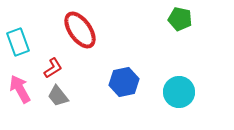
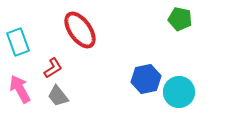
blue hexagon: moved 22 px right, 3 px up
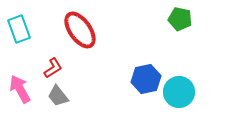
cyan rectangle: moved 1 px right, 13 px up
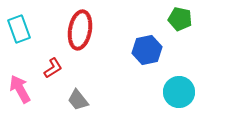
red ellipse: rotated 45 degrees clockwise
blue hexagon: moved 1 px right, 29 px up
gray trapezoid: moved 20 px right, 4 px down
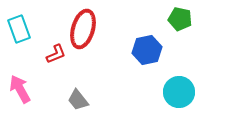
red ellipse: moved 3 px right, 1 px up; rotated 6 degrees clockwise
red L-shape: moved 3 px right, 14 px up; rotated 10 degrees clockwise
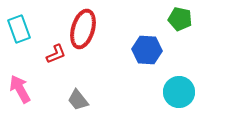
blue hexagon: rotated 16 degrees clockwise
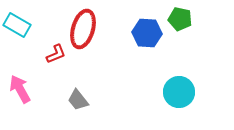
cyan rectangle: moved 2 px left, 4 px up; rotated 40 degrees counterclockwise
blue hexagon: moved 17 px up
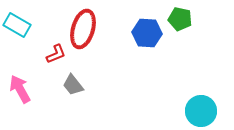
cyan circle: moved 22 px right, 19 px down
gray trapezoid: moved 5 px left, 15 px up
